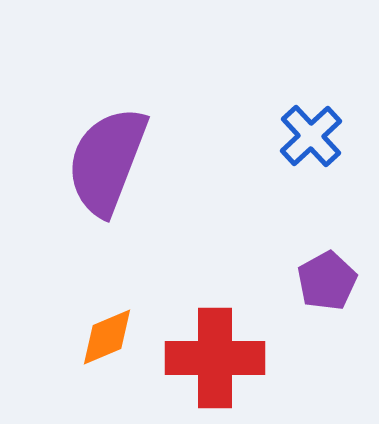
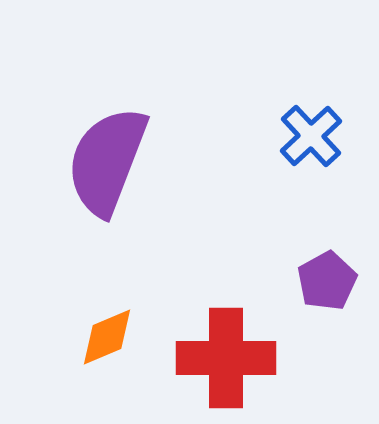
red cross: moved 11 px right
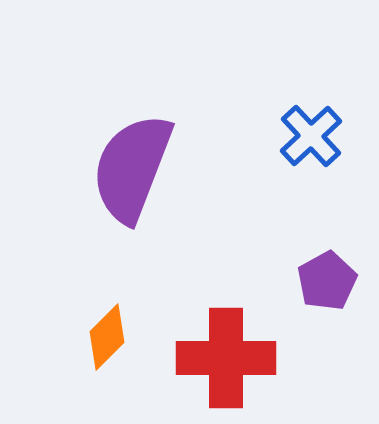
purple semicircle: moved 25 px right, 7 px down
orange diamond: rotated 22 degrees counterclockwise
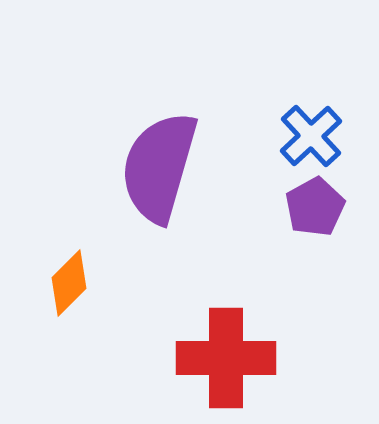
purple semicircle: moved 27 px right, 1 px up; rotated 5 degrees counterclockwise
purple pentagon: moved 12 px left, 74 px up
orange diamond: moved 38 px left, 54 px up
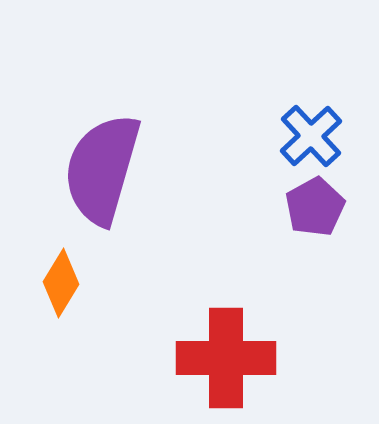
purple semicircle: moved 57 px left, 2 px down
orange diamond: moved 8 px left; rotated 14 degrees counterclockwise
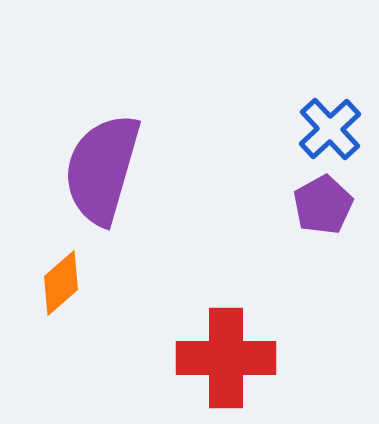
blue cross: moved 19 px right, 7 px up
purple pentagon: moved 8 px right, 2 px up
orange diamond: rotated 18 degrees clockwise
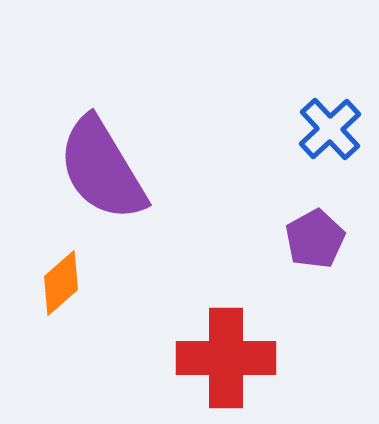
purple semicircle: rotated 47 degrees counterclockwise
purple pentagon: moved 8 px left, 34 px down
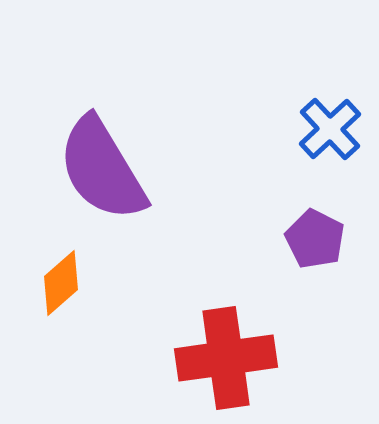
purple pentagon: rotated 16 degrees counterclockwise
red cross: rotated 8 degrees counterclockwise
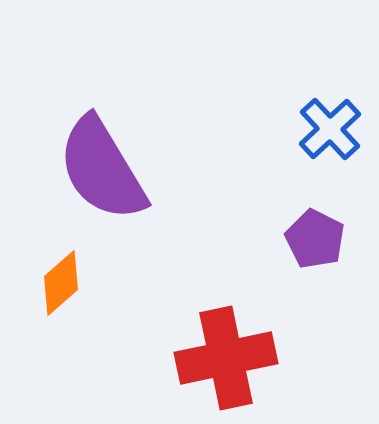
red cross: rotated 4 degrees counterclockwise
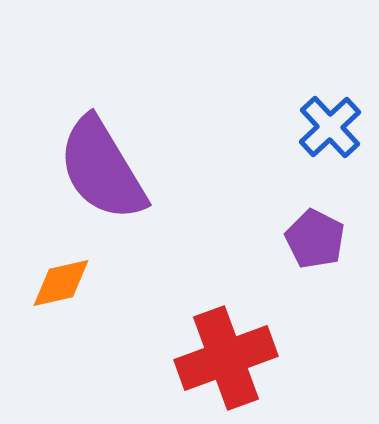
blue cross: moved 2 px up
orange diamond: rotated 28 degrees clockwise
red cross: rotated 8 degrees counterclockwise
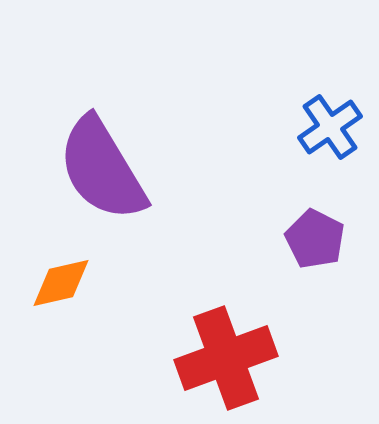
blue cross: rotated 8 degrees clockwise
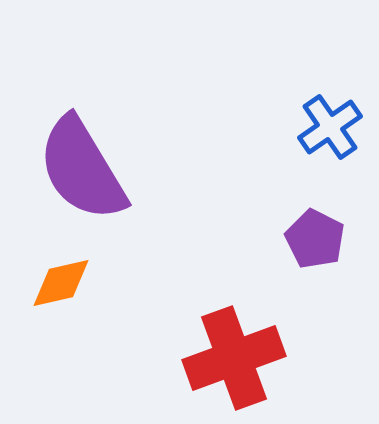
purple semicircle: moved 20 px left
red cross: moved 8 px right
